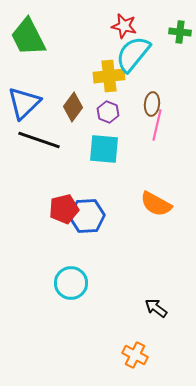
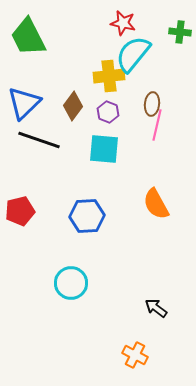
red star: moved 1 px left, 3 px up
brown diamond: moved 1 px up
orange semicircle: rotated 32 degrees clockwise
red pentagon: moved 44 px left, 2 px down
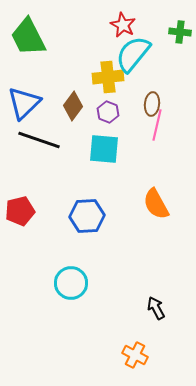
red star: moved 2 px down; rotated 15 degrees clockwise
yellow cross: moved 1 px left, 1 px down
black arrow: rotated 25 degrees clockwise
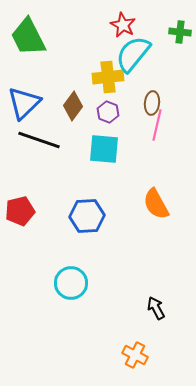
brown ellipse: moved 1 px up
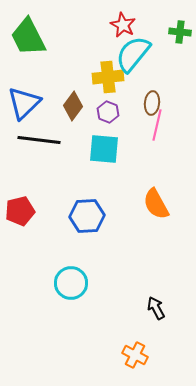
black line: rotated 12 degrees counterclockwise
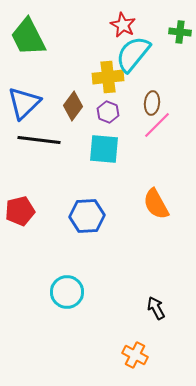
pink line: rotated 32 degrees clockwise
cyan circle: moved 4 px left, 9 px down
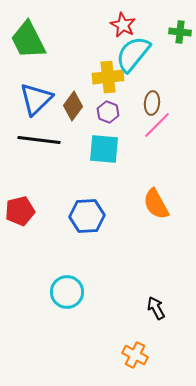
green trapezoid: moved 3 px down
blue triangle: moved 12 px right, 4 px up
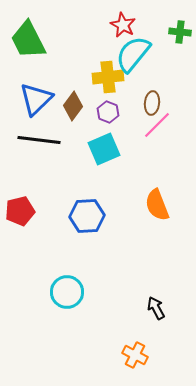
cyan square: rotated 28 degrees counterclockwise
orange semicircle: moved 1 px right, 1 px down; rotated 8 degrees clockwise
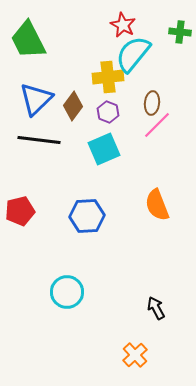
orange cross: rotated 20 degrees clockwise
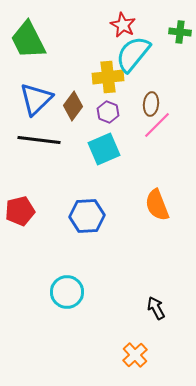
brown ellipse: moved 1 px left, 1 px down
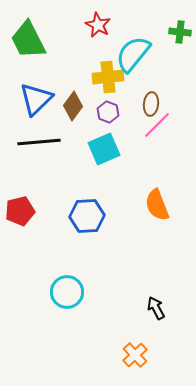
red star: moved 25 px left
black line: moved 2 px down; rotated 12 degrees counterclockwise
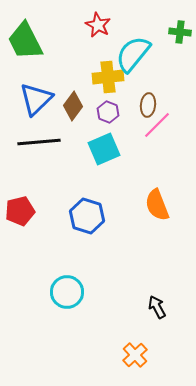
green trapezoid: moved 3 px left, 1 px down
brown ellipse: moved 3 px left, 1 px down
blue hexagon: rotated 20 degrees clockwise
black arrow: moved 1 px right, 1 px up
